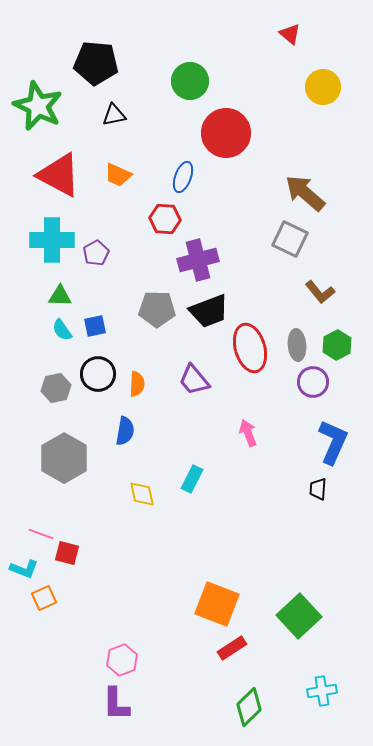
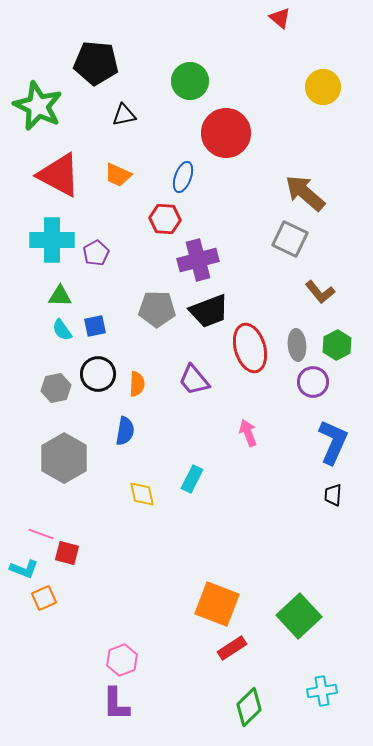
red triangle at (290, 34): moved 10 px left, 16 px up
black triangle at (114, 115): moved 10 px right
black trapezoid at (318, 489): moved 15 px right, 6 px down
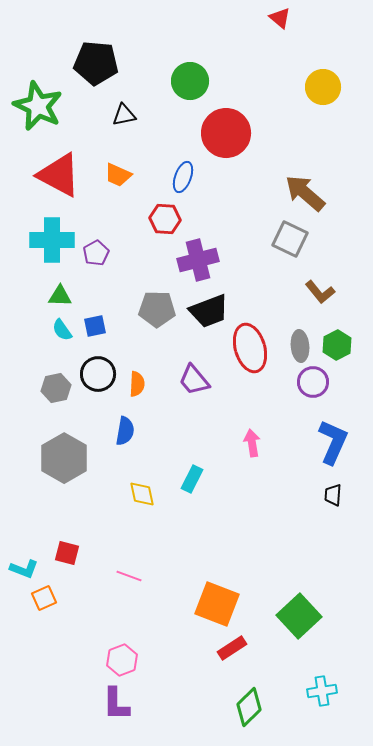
gray ellipse at (297, 345): moved 3 px right, 1 px down
pink arrow at (248, 433): moved 4 px right, 10 px down; rotated 12 degrees clockwise
pink line at (41, 534): moved 88 px right, 42 px down
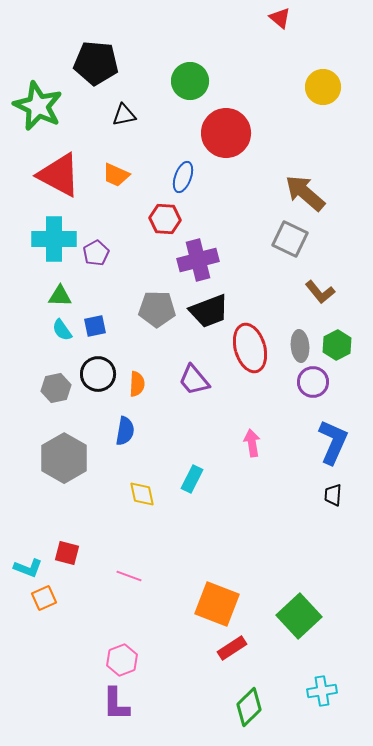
orange trapezoid at (118, 175): moved 2 px left
cyan cross at (52, 240): moved 2 px right, 1 px up
cyan L-shape at (24, 569): moved 4 px right, 1 px up
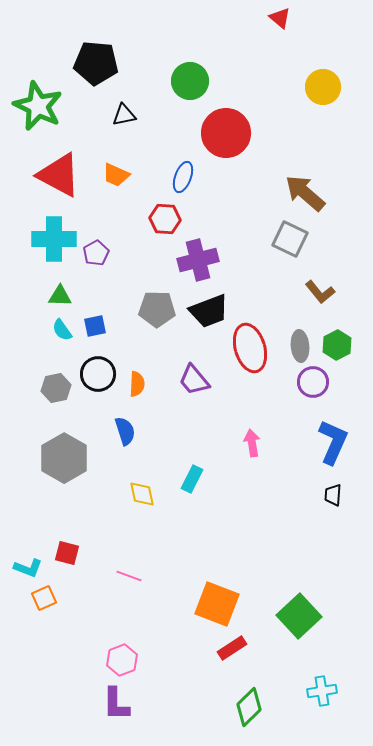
blue semicircle at (125, 431): rotated 28 degrees counterclockwise
